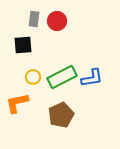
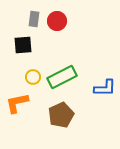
blue L-shape: moved 13 px right, 10 px down; rotated 10 degrees clockwise
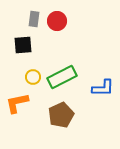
blue L-shape: moved 2 px left
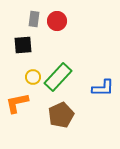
green rectangle: moved 4 px left; rotated 20 degrees counterclockwise
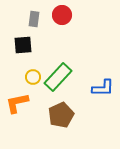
red circle: moved 5 px right, 6 px up
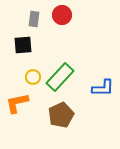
green rectangle: moved 2 px right
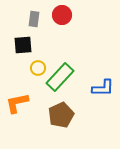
yellow circle: moved 5 px right, 9 px up
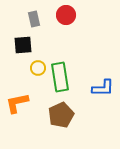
red circle: moved 4 px right
gray rectangle: rotated 21 degrees counterclockwise
green rectangle: rotated 52 degrees counterclockwise
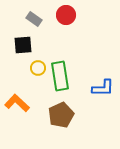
gray rectangle: rotated 42 degrees counterclockwise
green rectangle: moved 1 px up
orange L-shape: rotated 55 degrees clockwise
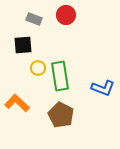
gray rectangle: rotated 14 degrees counterclockwise
blue L-shape: rotated 20 degrees clockwise
brown pentagon: rotated 20 degrees counterclockwise
